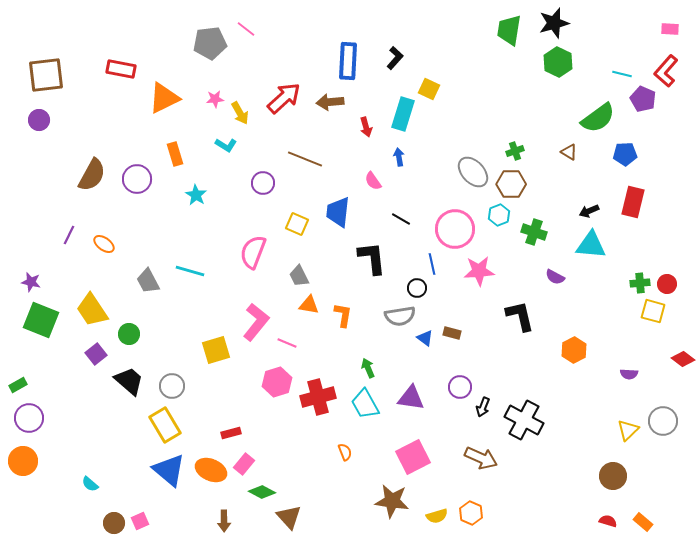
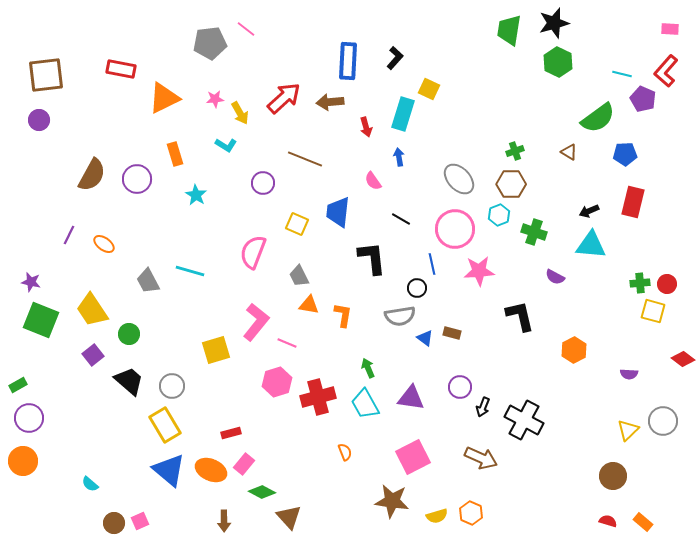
gray ellipse at (473, 172): moved 14 px left, 7 px down
purple square at (96, 354): moved 3 px left, 1 px down
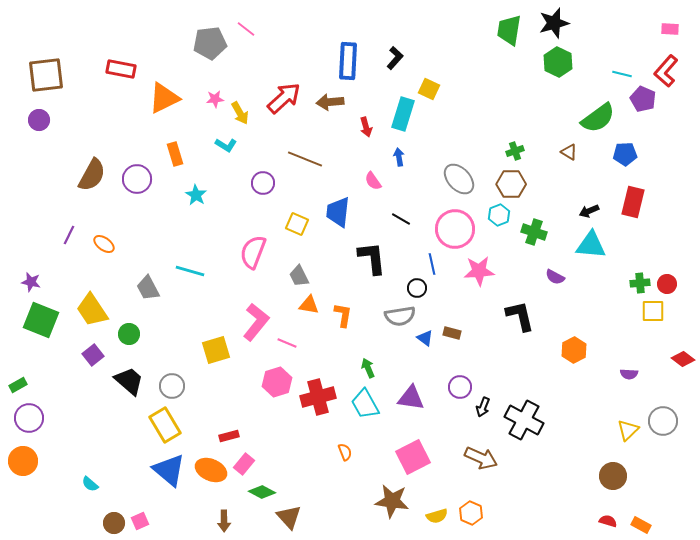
gray trapezoid at (148, 281): moved 7 px down
yellow square at (653, 311): rotated 15 degrees counterclockwise
red rectangle at (231, 433): moved 2 px left, 3 px down
orange rectangle at (643, 522): moved 2 px left, 3 px down; rotated 12 degrees counterclockwise
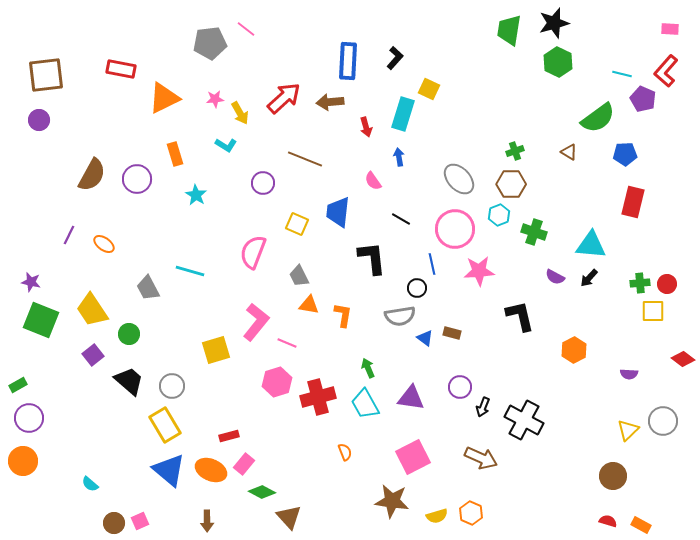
black arrow at (589, 211): moved 67 px down; rotated 24 degrees counterclockwise
brown arrow at (224, 521): moved 17 px left
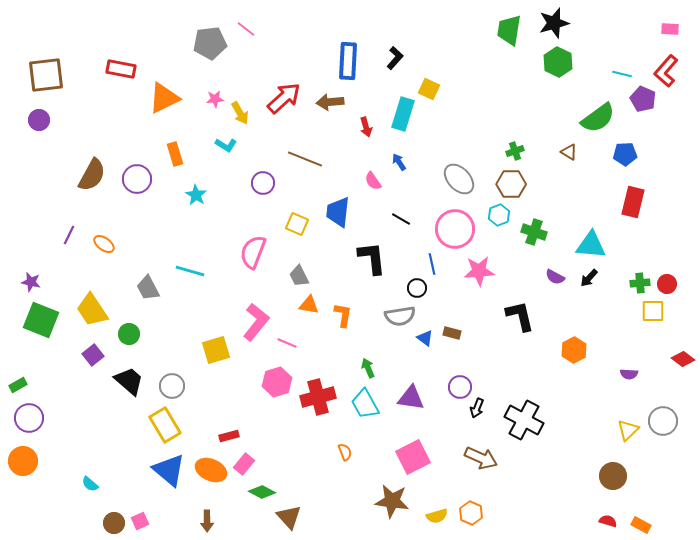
blue arrow at (399, 157): moved 5 px down; rotated 24 degrees counterclockwise
black arrow at (483, 407): moved 6 px left, 1 px down
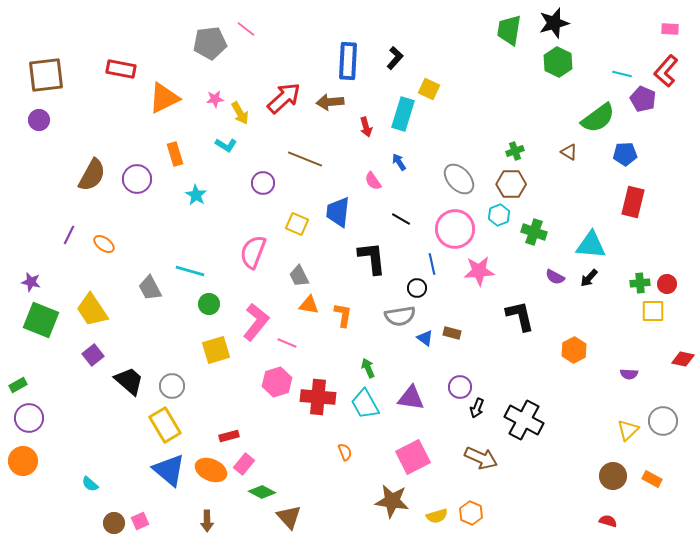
gray trapezoid at (148, 288): moved 2 px right
green circle at (129, 334): moved 80 px right, 30 px up
red diamond at (683, 359): rotated 25 degrees counterclockwise
red cross at (318, 397): rotated 20 degrees clockwise
orange rectangle at (641, 525): moved 11 px right, 46 px up
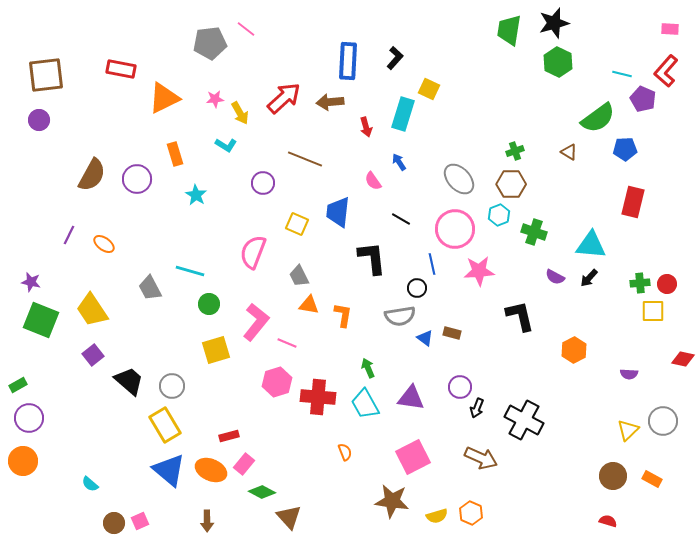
blue pentagon at (625, 154): moved 5 px up
